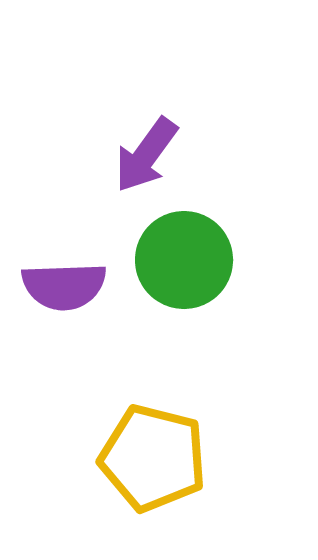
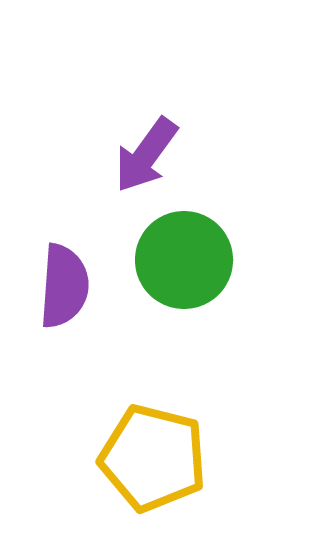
purple semicircle: rotated 84 degrees counterclockwise
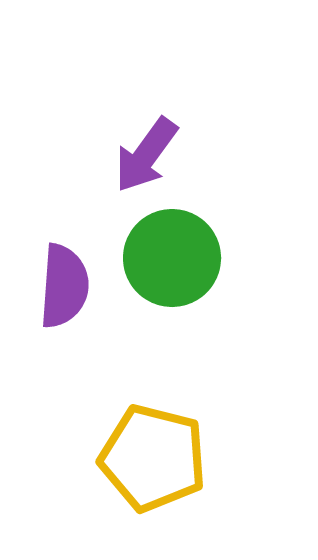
green circle: moved 12 px left, 2 px up
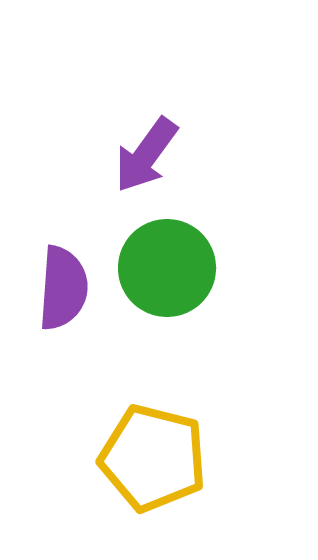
green circle: moved 5 px left, 10 px down
purple semicircle: moved 1 px left, 2 px down
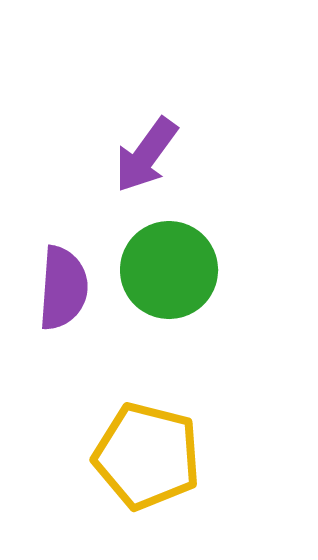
green circle: moved 2 px right, 2 px down
yellow pentagon: moved 6 px left, 2 px up
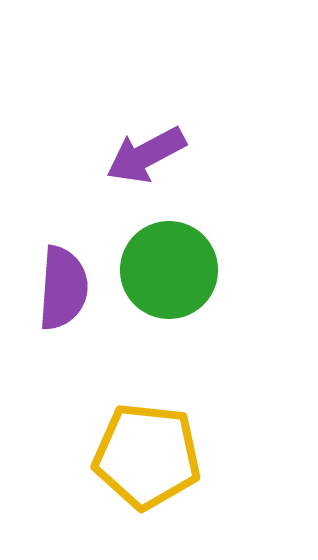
purple arrow: rotated 26 degrees clockwise
yellow pentagon: rotated 8 degrees counterclockwise
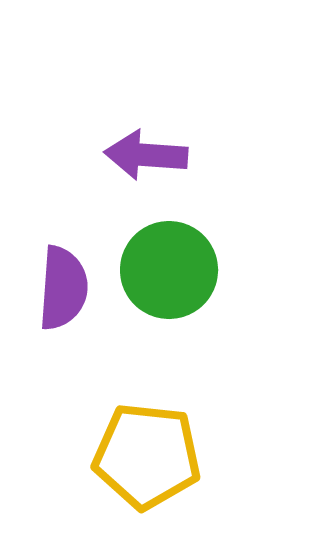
purple arrow: rotated 32 degrees clockwise
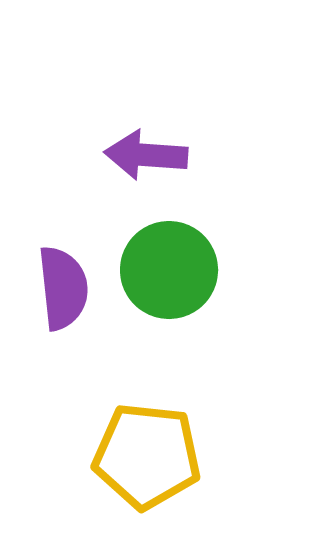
purple semicircle: rotated 10 degrees counterclockwise
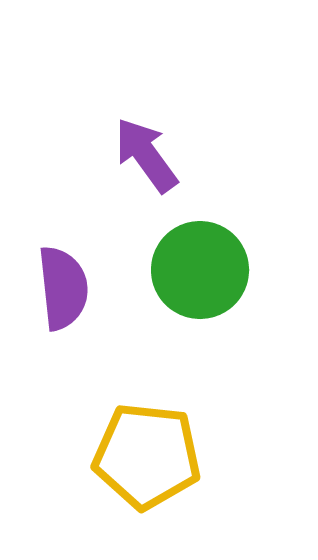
purple arrow: rotated 50 degrees clockwise
green circle: moved 31 px right
